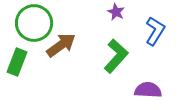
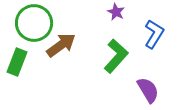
blue L-shape: moved 1 px left, 3 px down
purple semicircle: rotated 56 degrees clockwise
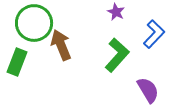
blue L-shape: rotated 12 degrees clockwise
brown arrow: rotated 76 degrees counterclockwise
green L-shape: moved 1 px right, 1 px up
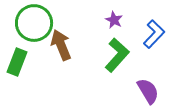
purple star: moved 2 px left, 8 px down
purple semicircle: moved 1 px down
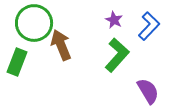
blue L-shape: moved 5 px left, 8 px up
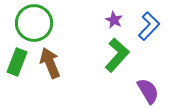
brown arrow: moved 11 px left, 18 px down
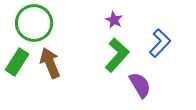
blue L-shape: moved 11 px right, 17 px down
green rectangle: rotated 12 degrees clockwise
purple semicircle: moved 8 px left, 6 px up
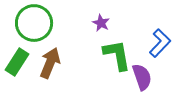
purple star: moved 13 px left, 3 px down
green L-shape: rotated 52 degrees counterclockwise
brown arrow: rotated 44 degrees clockwise
purple semicircle: moved 2 px right, 8 px up; rotated 12 degrees clockwise
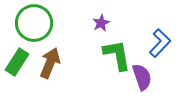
purple star: rotated 18 degrees clockwise
